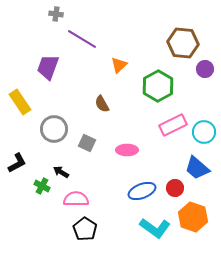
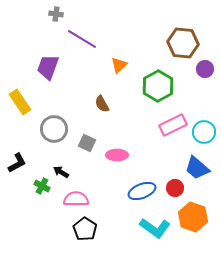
pink ellipse: moved 10 px left, 5 px down
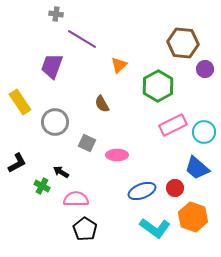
purple trapezoid: moved 4 px right, 1 px up
gray circle: moved 1 px right, 7 px up
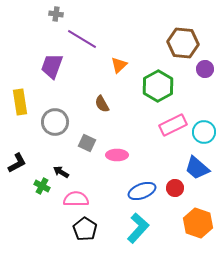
yellow rectangle: rotated 25 degrees clockwise
orange hexagon: moved 5 px right, 6 px down
cyan L-shape: moved 17 px left; rotated 84 degrees counterclockwise
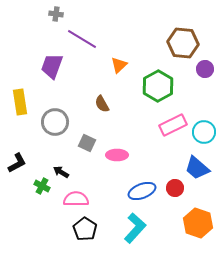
cyan L-shape: moved 3 px left
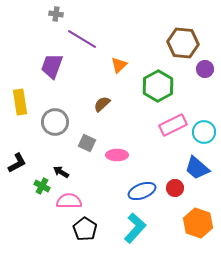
brown semicircle: rotated 78 degrees clockwise
pink semicircle: moved 7 px left, 2 px down
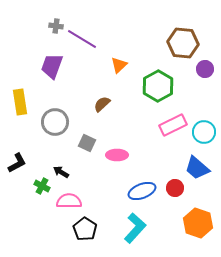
gray cross: moved 12 px down
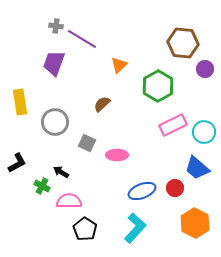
purple trapezoid: moved 2 px right, 3 px up
orange hexagon: moved 3 px left; rotated 8 degrees clockwise
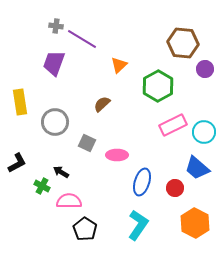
blue ellipse: moved 9 px up; rotated 52 degrees counterclockwise
cyan L-shape: moved 3 px right, 3 px up; rotated 8 degrees counterclockwise
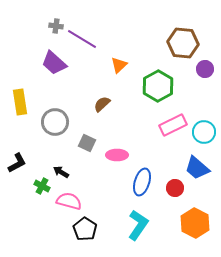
purple trapezoid: rotated 68 degrees counterclockwise
pink semicircle: rotated 15 degrees clockwise
